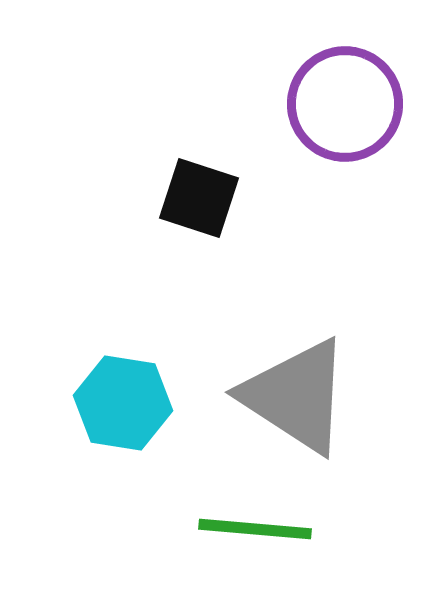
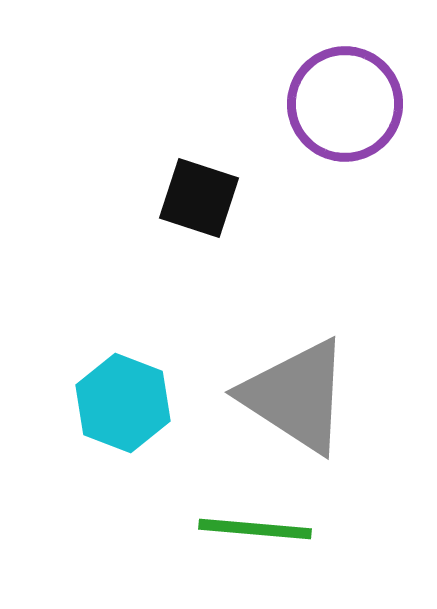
cyan hexagon: rotated 12 degrees clockwise
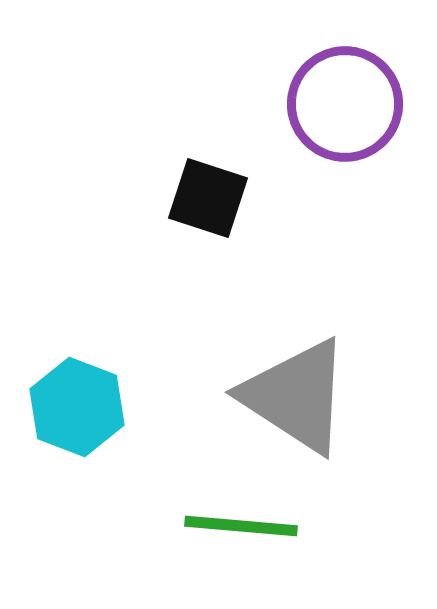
black square: moved 9 px right
cyan hexagon: moved 46 px left, 4 px down
green line: moved 14 px left, 3 px up
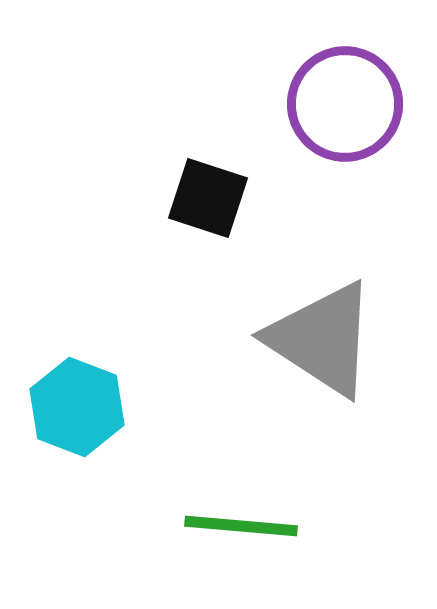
gray triangle: moved 26 px right, 57 px up
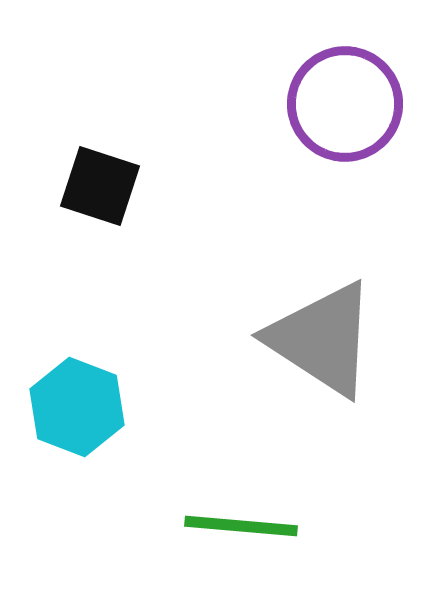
black square: moved 108 px left, 12 px up
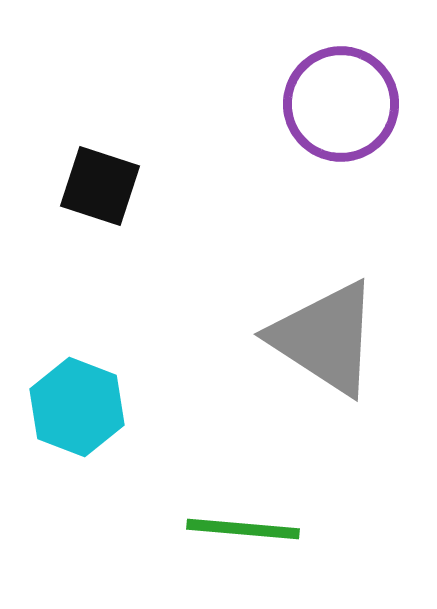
purple circle: moved 4 px left
gray triangle: moved 3 px right, 1 px up
green line: moved 2 px right, 3 px down
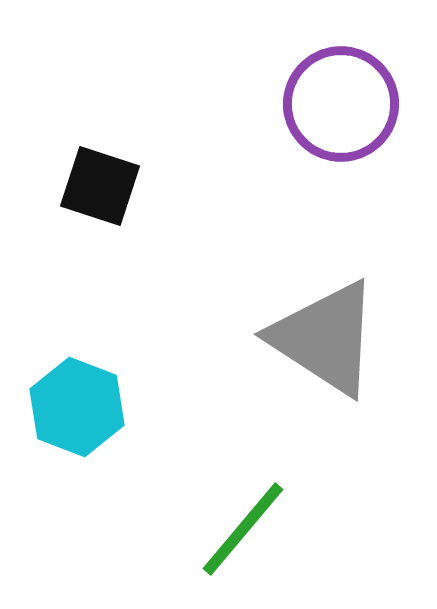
green line: rotated 55 degrees counterclockwise
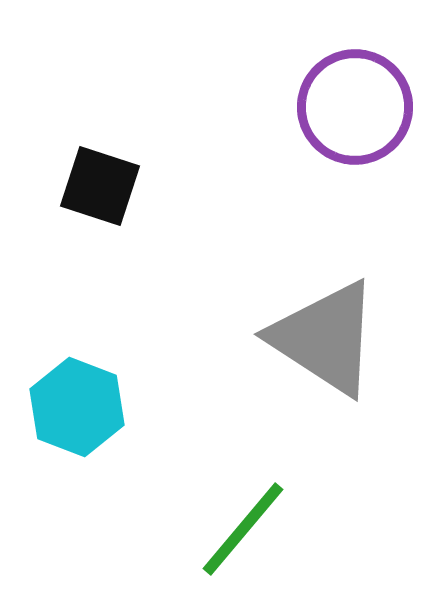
purple circle: moved 14 px right, 3 px down
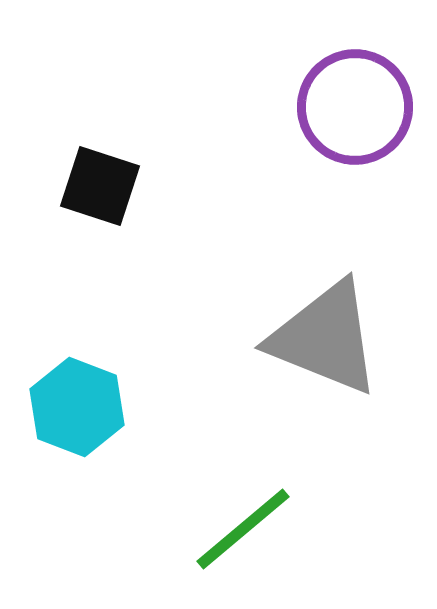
gray triangle: rotated 11 degrees counterclockwise
green line: rotated 10 degrees clockwise
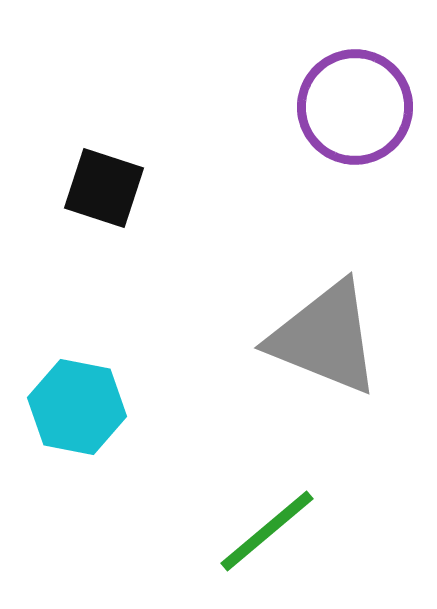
black square: moved 4 px right, 2 px down
cyan hexagon: rotated 10 degrees counterclockwise
green line: moved 24 px right, 2 px down
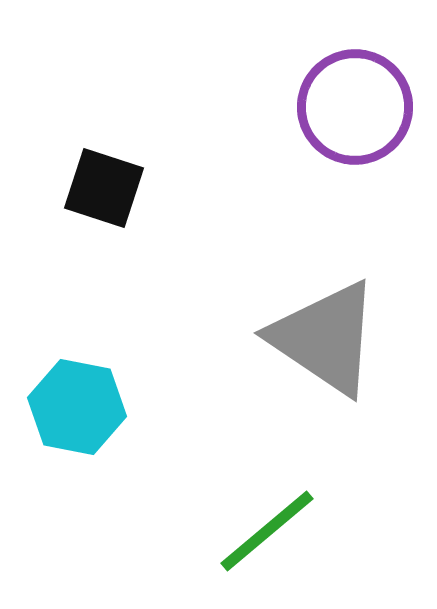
gray triangle: rotated 12 degrees clockwise
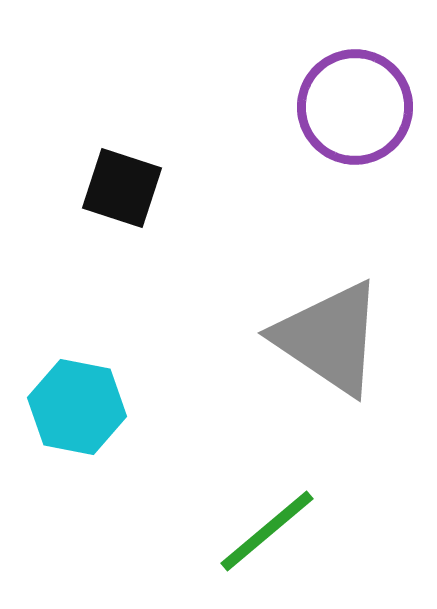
black square: moved 18 px right
gray triangle: moved 4 px right
